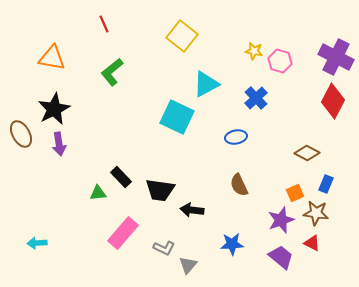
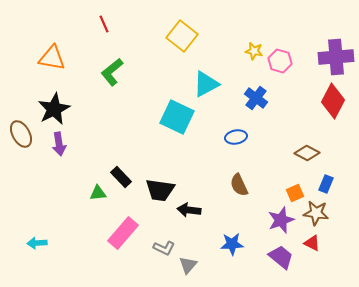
purple cross: rotated 32 degrees counterclockwise
blue cross: rotated 10 degrees counterclockwise
black arrow: moved 3 px left
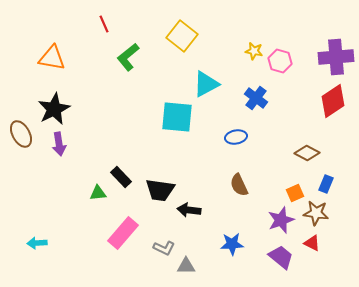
green L-shape: moved 16 px right, 15 px up
red diamond: rotated 28 degrees clockwise
cyan square: rotated 20 degrees counterclockwise
gray triangle: moved 2 px left, 1 px down; rotated 48 degrees clockwise
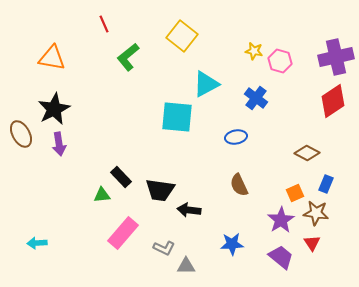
purple cross: rotated 8 degrees counterclockwise
green triangle: moved 4 px right, 2 px down
purple star: rotated 12 degrees counterclockwise
red triangle: rotated 30 degrees clockwise
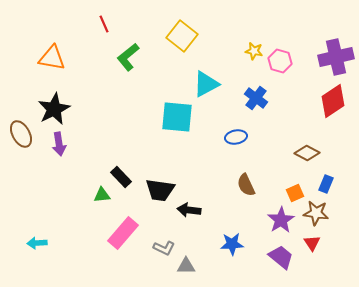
brown semicircle: moved 7 px right
